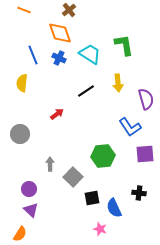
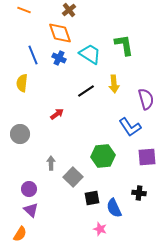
yellow arrow: moved 4 px left, 1 px down
purple square: moved 2 px right, 3 px down
gray arrow: moved 1 px right, 1 px up
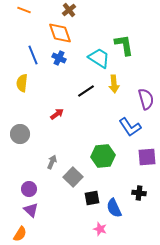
cyan trapezoid: moved 9 px right, 4 px down
gray arrow: moved 1 px right, 1 px up; rotated 24 degrees clockwise
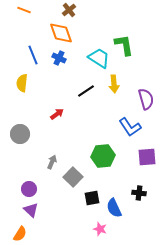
orange diamond: moved 1 px right
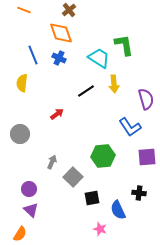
blue semicircle: moved 4 px right, 2 px down
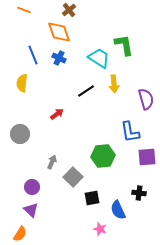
orange diamond: moved 2 px left, 1 px up
blue L-shape: moved 5 px down; rotated 25 degrees clockwise
purple circle: moved 3 px right, 2 px up
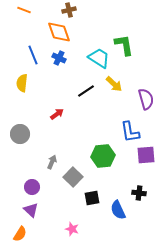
brown cross: rotated 24 degrees clockwise
yellow arrow: rotated 42 degrees counterclockwise
purple square: moved 1 px left, 2 px up
pink star: moved 28 px left
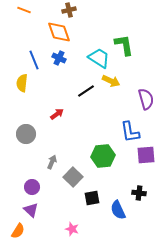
blue line: moved 1 px right, 5 px down
yellow arrow: moved 3 px left, 3 px up; rotated 18 degrees counterclockwise
gray circle: moved 6 px right
orange semicircle: moved 2 px left, 3 px up
